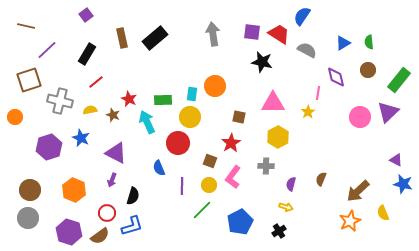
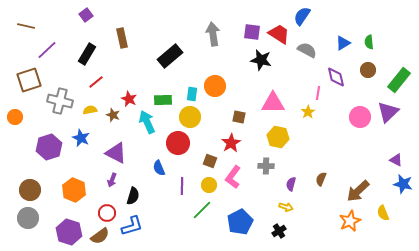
black rectangle at (155, 38): moved 15 px right, 18 px down
black star at (262, 62): moved 1 px left, 2 px up
yellow hexagon at (278, 137): rotated 20 degrees counterclockwise
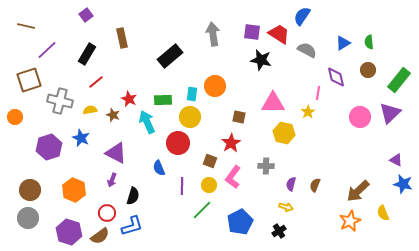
purple triangle at (388, 112): moved 2 px right, 1 px down
yellow hexagon at (278, 137): moved 6 px right, 4 px up
brown semicircle at (321, 179): moved 6 px left, 6 px down
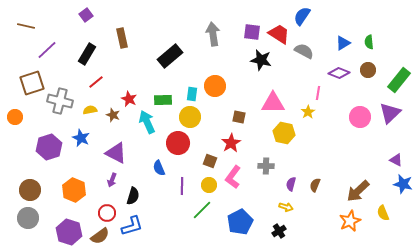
gray semicircle at (307, 50): moved 3 px left, 1 px down
purple diamond at (336, 77): moved 3 px right, 4 px up; rotated 55 degrees counterclockwise
brown square at (29, 80): moved 3 px right, 3 px down
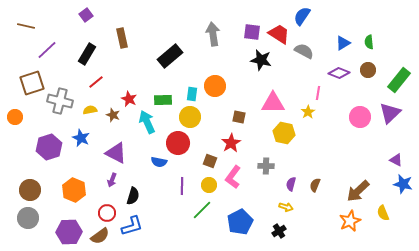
blue semicircle at (159, 168): moved 6 px up; rotated 56 degrees counterclockwise
purple hexagon at (69, 232): rotated 20 degrees counterclockwise
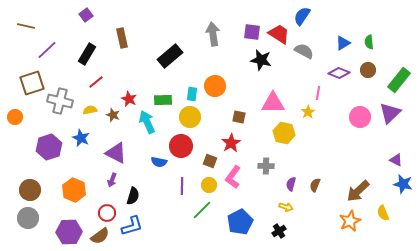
red circle at (178, 143): moved 3 px right, 3 px down
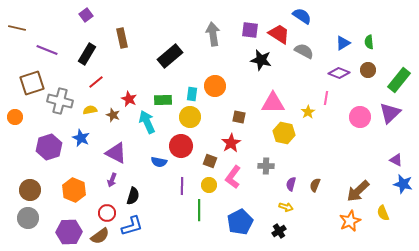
blue semicircle at (302, 16): rotated 90 degrees clockwise
brown line at (26, 26): moved 9 px left, 2 px down
purple square at (252, 32): moved 2 px left, 2 px up
purple line at (47, 50): rotated 65 degrees clockwise
pink line at (318, 93): moved 8 px right, 5 px down
green line at (202, 210): moved 3 px left; rotated 45 degrees counterclockwise
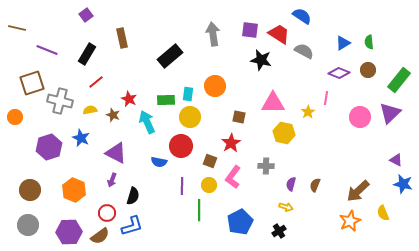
cyan rectangle at (192, 94): moved 4 px left
green rectangle at (163, 100): moved 3 px right
gray circle at (28, 218): moved 7 px down
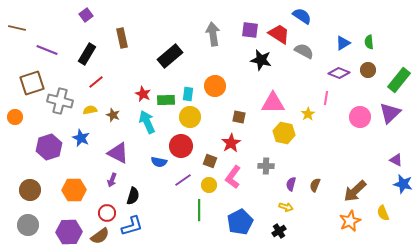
red star at (129, 99): moved 14 px right, 5 px up
yellow star at (308, 112): moved 2 px down
purple triangle at (116, 153): moved 2 px right
purple line at (182, 186): moved 1 px right, 6 px up; rotated 54 degrees clockwise
orange hexagon at (74, 190): rotated 25 degrees counterclockwise
brown arrow at (358, 191): moved 3 px left
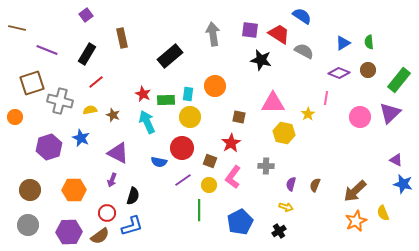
red circle at (181, 146): moved 1 px right, 2 px down
orange star at (350, 221): moved 6 px right
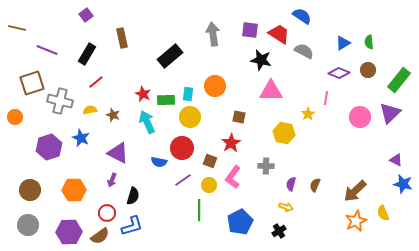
pink triangle at (273, 103): moved 2 px left, 12 px up
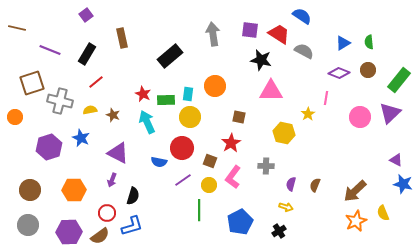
purple line at (47, 50): moved 3 px right
